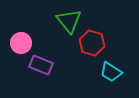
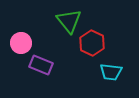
red hexagon: rotated 10 degrees clockwise
cyan trapezoid: rotated 25 degrees counterclockwise
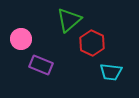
green triangle: moved 1 px up; rotated 28 degrees clockwise
pink circle: moved 4 px up
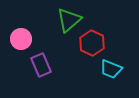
purple rectangle: rotated 45 degrees clockwise
cyan trapezoid: moved 3 px up; rotated 15 degrees clockwise
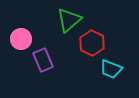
purple rectangle: moved 2 px right, 5 px up
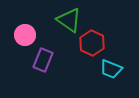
green triangle: rotated 44 degrees counterclockwise
pink circle: moved 4 px right, 4 px up
purple rectangle: rotated 45 degrees clockwise
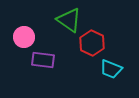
pink circle: moved 1 px left, 2 px down
purple rectangle: rotated 75 degrees clockwise
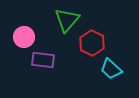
green triangle: moved 2 px left; rotated 36 degrees clockwise
cyan trapezoid: rotated 20 degrees clockwise
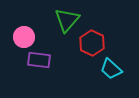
purple rectangle: moved 4 px left
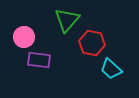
red hexagon: rotated 15 degrees counterclockwise
